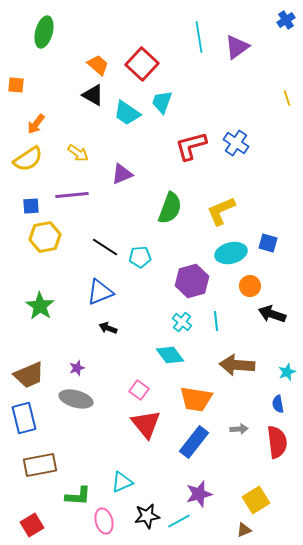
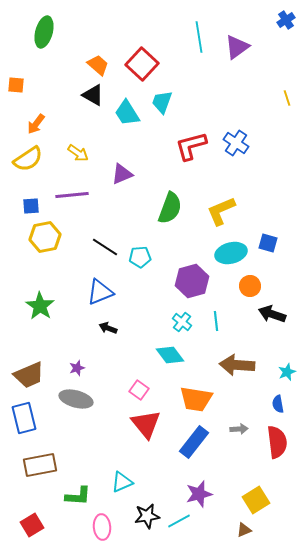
cyan trapezoid at (127, 113): rotated 24 degrees clockwise
pink ellipse at (104, 521): moved 2 px left, 6 px down; rotated 10 degrees clockwise
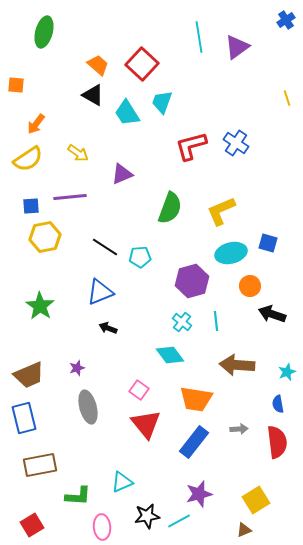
purple line at (72, 195): moved 2 px left, 2 px down
gray ellipse at (76, 399): moved 12 px right, 8 px down; rotated 60 degrees clockwise
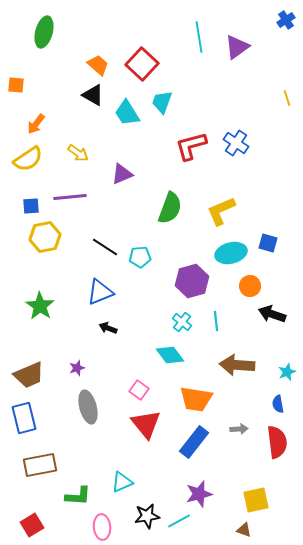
yellow square at (256, 500): rotated 20 degrees clockwise
brown triangle at (244, 530): rotated 42 degrees clockwise
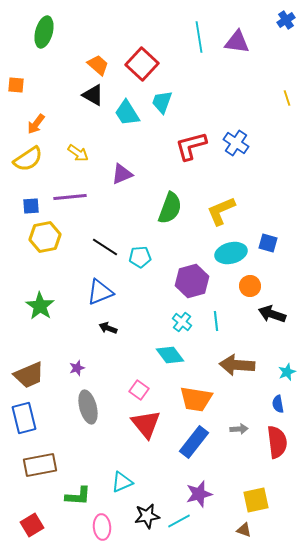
purple triangle at (237, 47): moved 5 px up; rotated 44 degrees clockwise
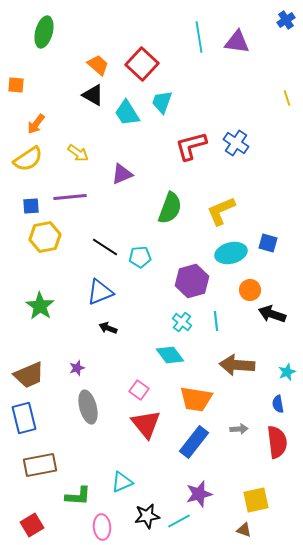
orange circle at (250, 286): moved 4 px down
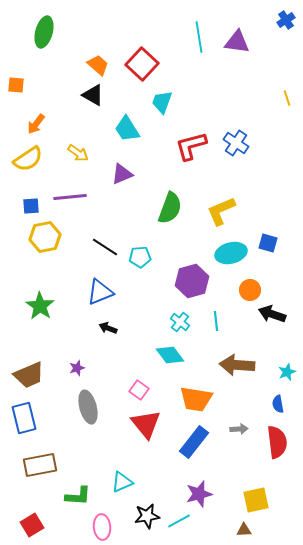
cyan trapezoid at (127, 113): moved 16 px down
cyan cross at (182, 322): moved 2 px left
brown triangle at (244, 530): rotated 21 degrees counterclockwise
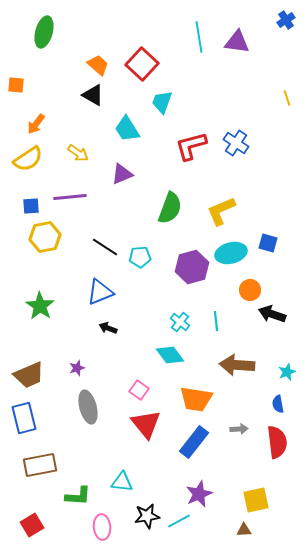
purple hexagon at (192, 281): moved 14 px up
cyan triangle at (122, 482): rotated 30 degrees clockwise
purple star at (199, 494): rotated 8 degrees counterclockwise
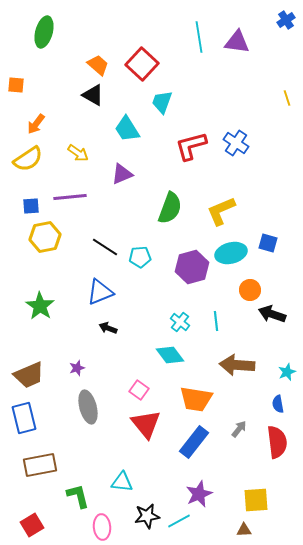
gray arrow at (239, 429): rotated 48 degrees counterclockwise
green L-shape at (78, 496): rotated 108 degrees counterclockwise
yellow square at (256, 500): rotated 8 degrees clockwise
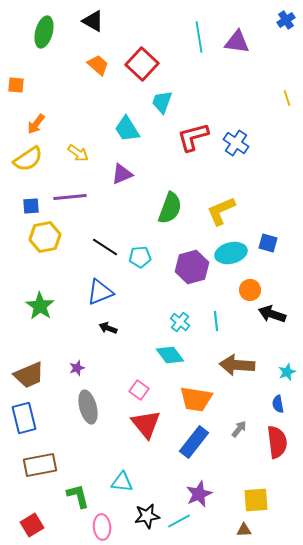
black triangle at (93, 95): moved 74 px up
red L-shape at (191, 146): moved 2 px right, 9 px up
